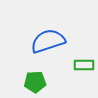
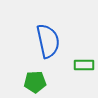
blue semicircle: rotated 96 degrees clockwise
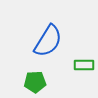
blue semicircle: rotated 44 degrees clockwise
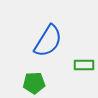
green pentagon: moved 1 px left, 1 px down
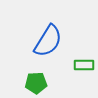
green pentagon: moved 2 px right
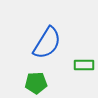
blue semicircle: moved 1 px left, 2 px down
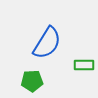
green pentagon: moved 4 px left, 2 px up
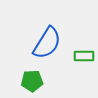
green rectangle: moved 9 px up
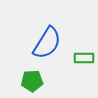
green rectangle: moved 2 px down
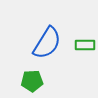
green rectangle: moved 1 px right, 13 px up
